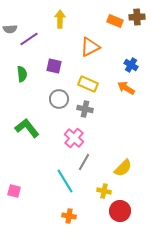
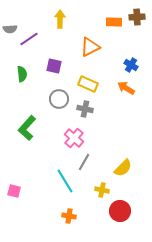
orange rectangle: moved 1 px left, 1 px down; rotated 21 degrees counterclockwise
green L-shape: rotated 100 degrees counterclockwise
yellow cross: moved 2 px left, 1 px up
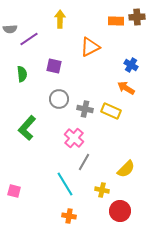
orange rectangle: moved 2 px right, 1 px up
yellow rectangle: moved 23 px right, 27 px down
yellow semicircle: moved 3 px right, 1 px down
cyan line: moved 3 px down
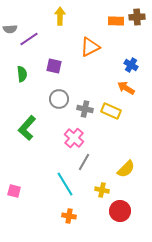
yellow arrow: moved 3 px up
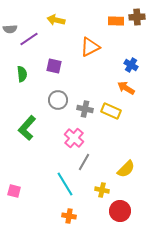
yellow arrow: moved 4 px left, 4 px down; rotated 78 degrees counterclockwise
gray circle: moved 1 px left, 1 px down
